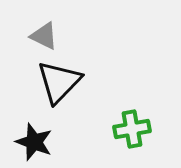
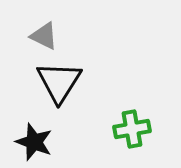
black triangle: rotated 12 degrees counterclockwise
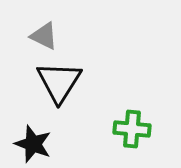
green cross: rotated 15 degrees clockwise
black star: moved 1 px left, 2 px down
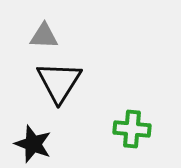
gray triangle: rotated 24 degrees counterclockwise
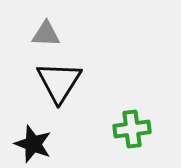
gray triangle: moved 2 px right, 2 px up
green cross: rotated 12 degrees counterclockwise
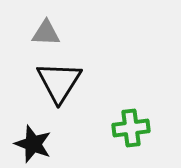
gray triangle: moved 1 px up
green cross: moved 1 px left, 1 px up
